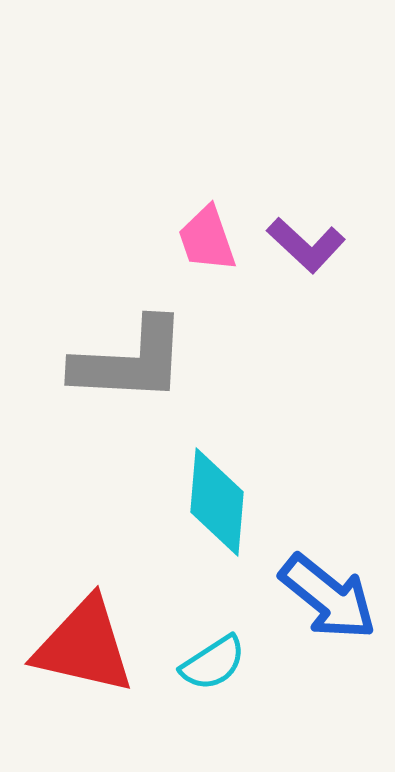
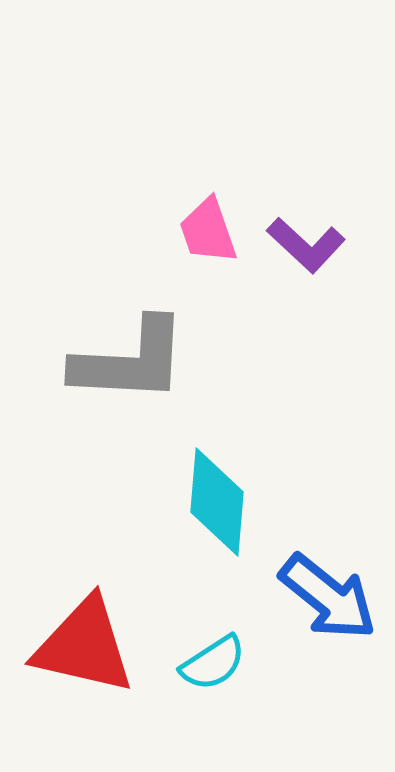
pink trapezoid: moved 1 px right, 8 px up
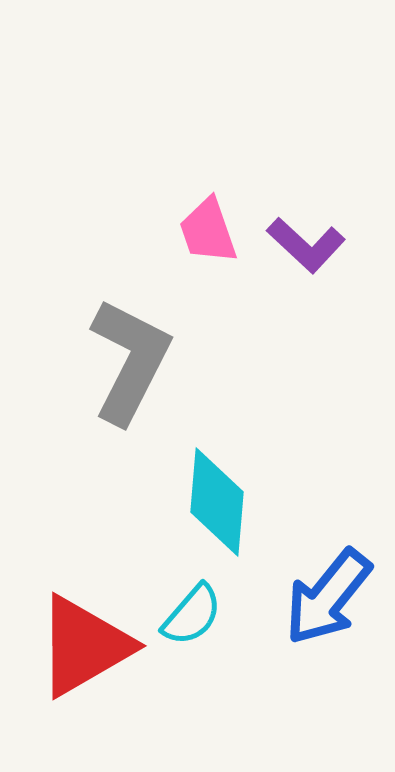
gray L-shape: rotated 66 degrees counterclockwise
blue arrow: rotated 90 degrees clockwise
red triangle: rotated 43 degrees counterclockwise
cyan semicircle: moved 21 px left, 48 px up; rotated 16 degrees counterclockwise
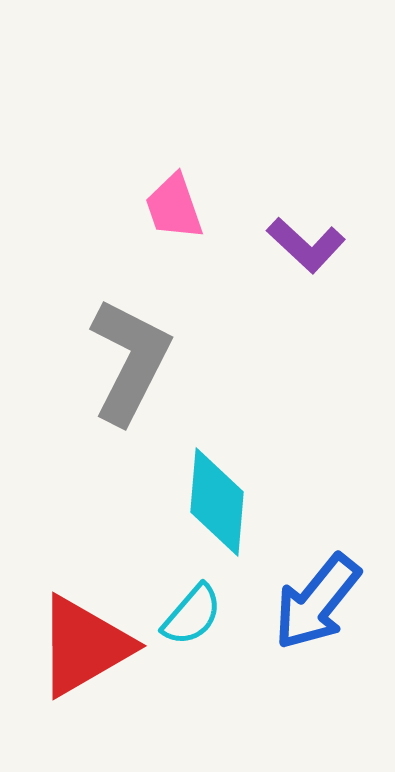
pink trapezoid: moved 34 px left, 24 px up
blue arrow: moved 11 px left, 5 px down
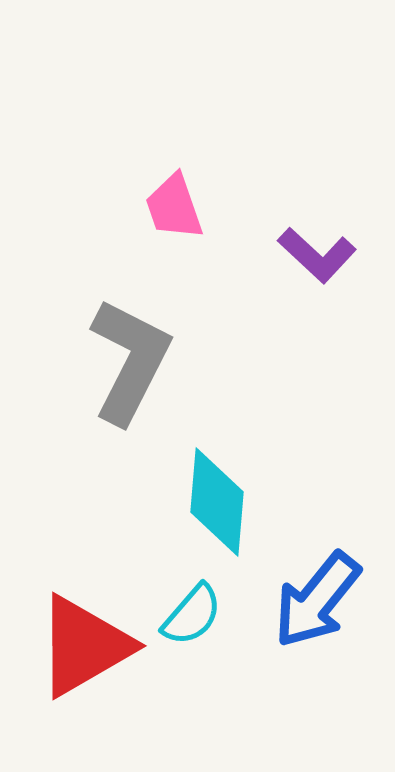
purple L-shape: moved 11 px right, 10 px down
blue arrow: moved 2 px up
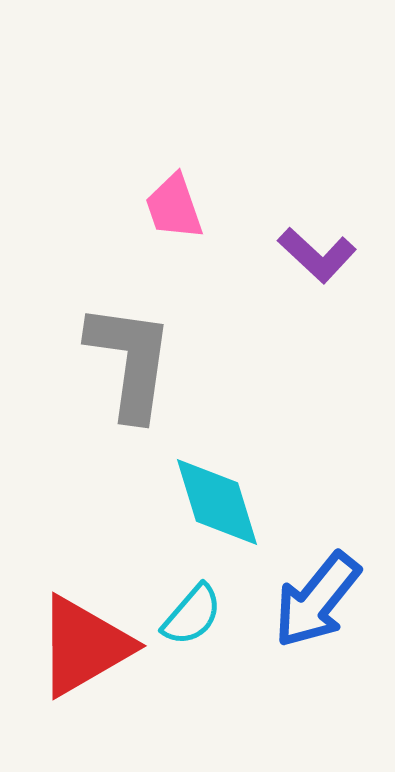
gray L-shape: rotated 19 degrees counterclockwise
cyan diamond: rotated 22 degrees counterclockwise
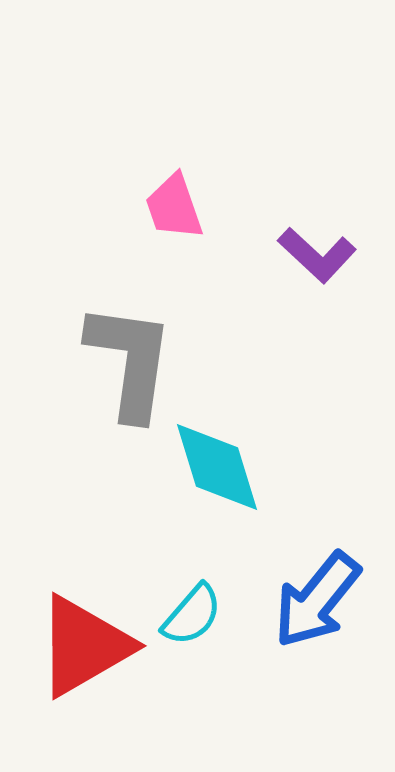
cyan diamond: moved 35 px up
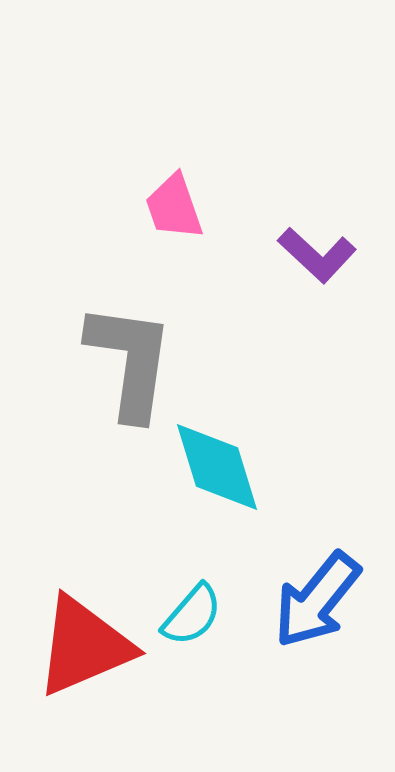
red triangle: rotated 7 degrees clockwise
